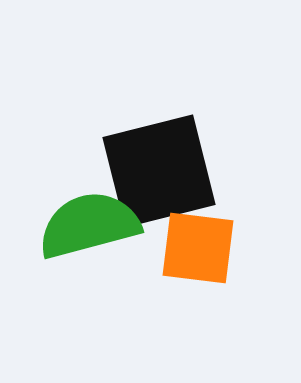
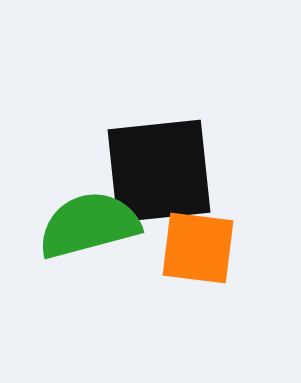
black square: rotated 8 degrees clockwise
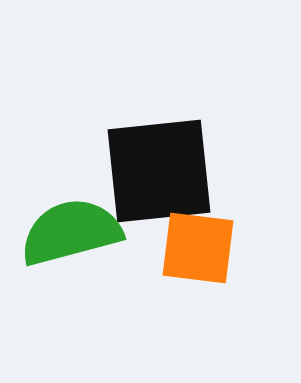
green semicircle: moved 18 px left, 7 px down
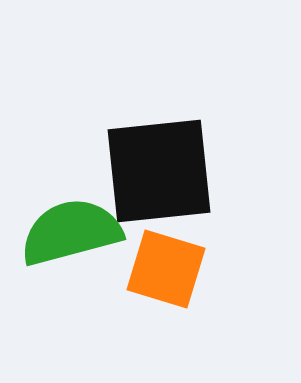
orange square: moved 32 px left, 21 px down; rotated 10 degrees clockwise
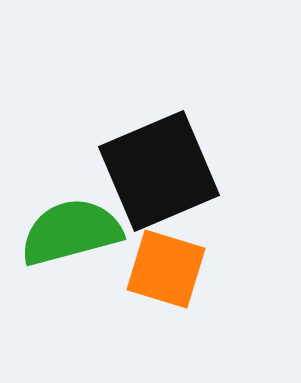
black square: rotated 17 degrees counterclockwise
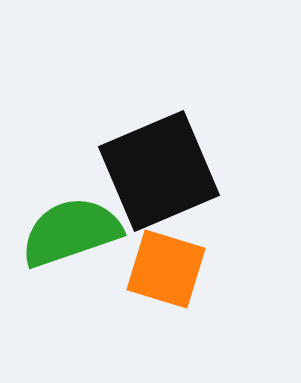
green semicircle: rotated 4 degrees counterclockwise
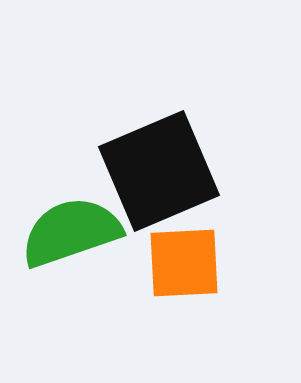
orange square: moved 18 px right, 6 px up; rotated 20 degrees counterclockwise
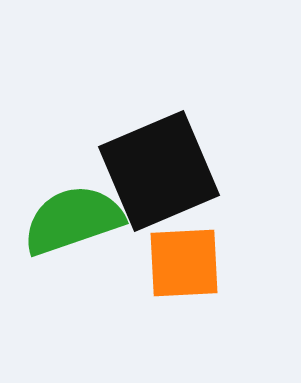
green semicircle: moved 2 px right, 12 px up
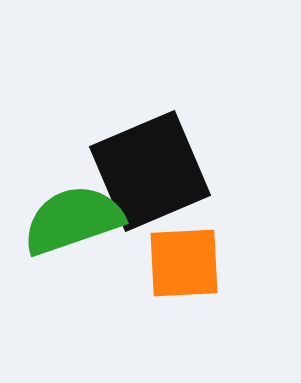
black square: moved 9 px left
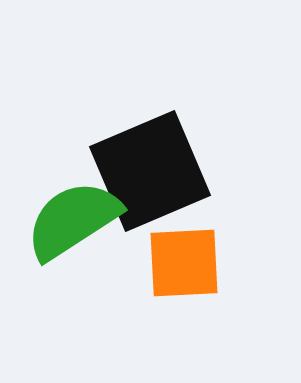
green semicircle: rotated 14 degrees counterclockwise
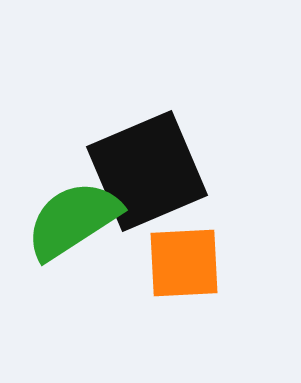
black square: moved 3 px left
